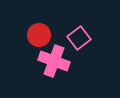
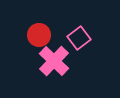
pink cross: rotated 24 degrees clockwise
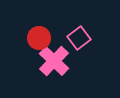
red circle: moved 3 px down
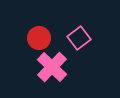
pink cross: moved 2 px left, 6 px down
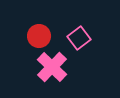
red circle: moved 2 px up
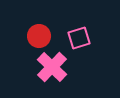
pink square: rotated 20 degrees clockwise
